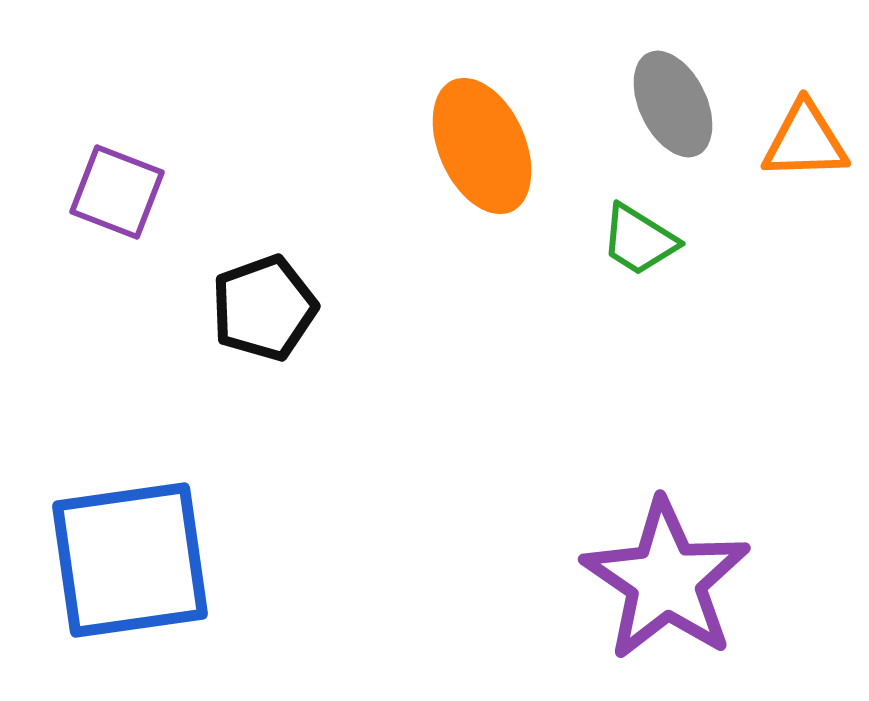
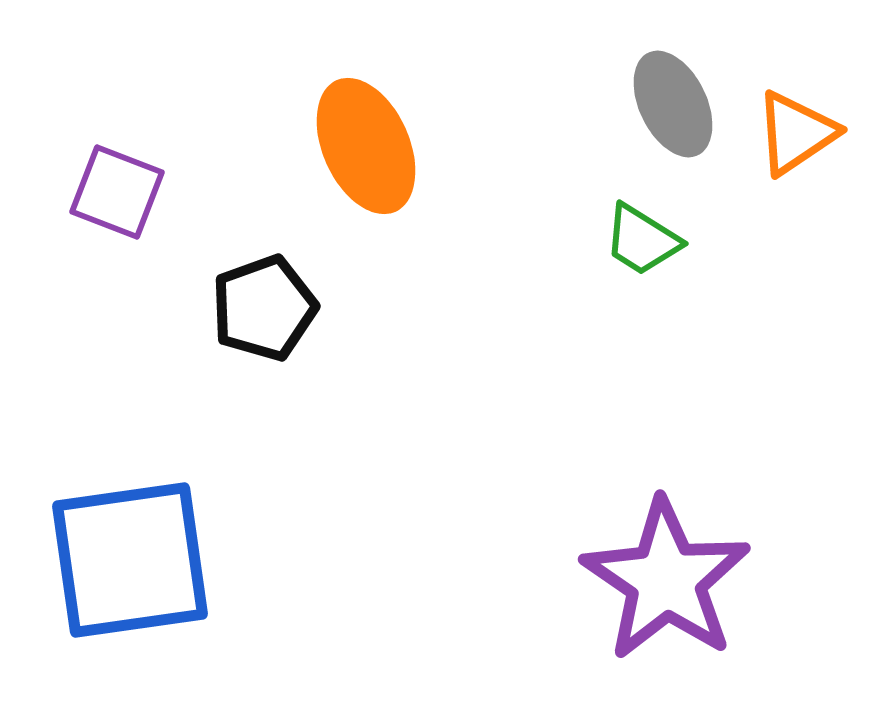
orange triangle: moved 9 px left, 8 px up; rotated 32 degrees counterclockwise
orange ellipse: moved 116 px left
green trapezoid: moved 3 px right
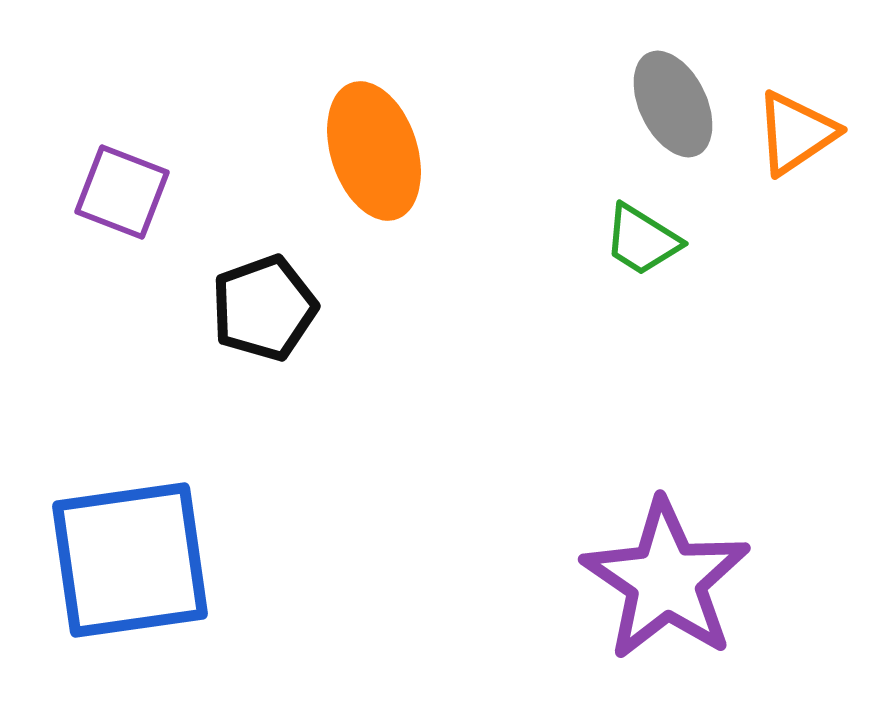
orange ellipse: moved 8 px right, 5 px down; rotated 6 degrees clockwise
purple square: moved 5 px right
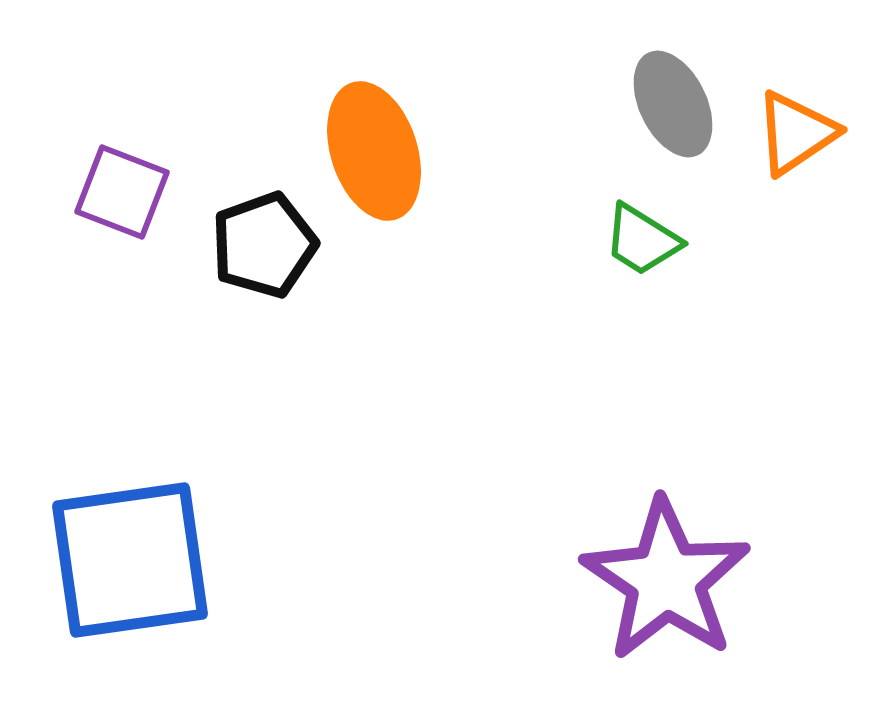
black pentagon: moved 63 px up
